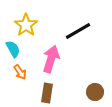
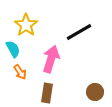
black line: moved 1 px right, 1 px down
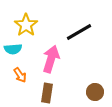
cyan semicircle: rotated 114 degrees clockwise
orange arrow: moved 3 px down
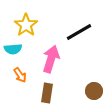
brown circle: moved 1 px left, 1 px up
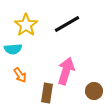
black line: moved 12 px left, 8 px up
pink arrow: moved 15 px right, 12 px down
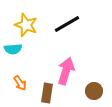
yellow star: rotated 15 degrees counterclockwise
orange arrow: moved 8 px down
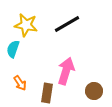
yellow star: rotated 10 degrees counterclockwise
cyan semicircle: rotated 114 degrees clockwise
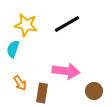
pink arrow: rotated 80 degrees clockwise
brown rectangle: moved 5 px left
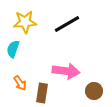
yellow star: moved 1 px left, 3 px up; rotated 15 degrees counterclockwise
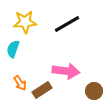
brown rectangle: moved 3 px up; rotated 48 degrees clockwise
